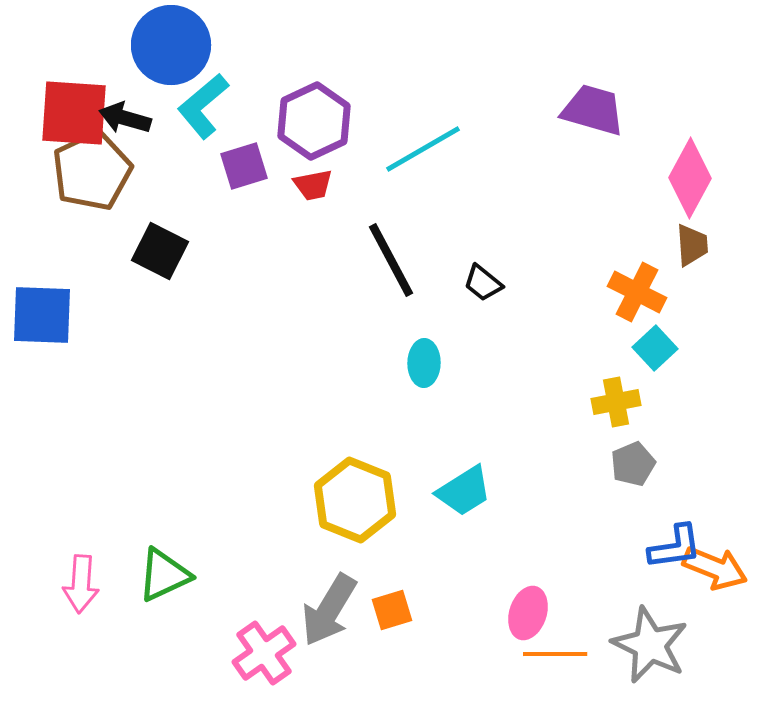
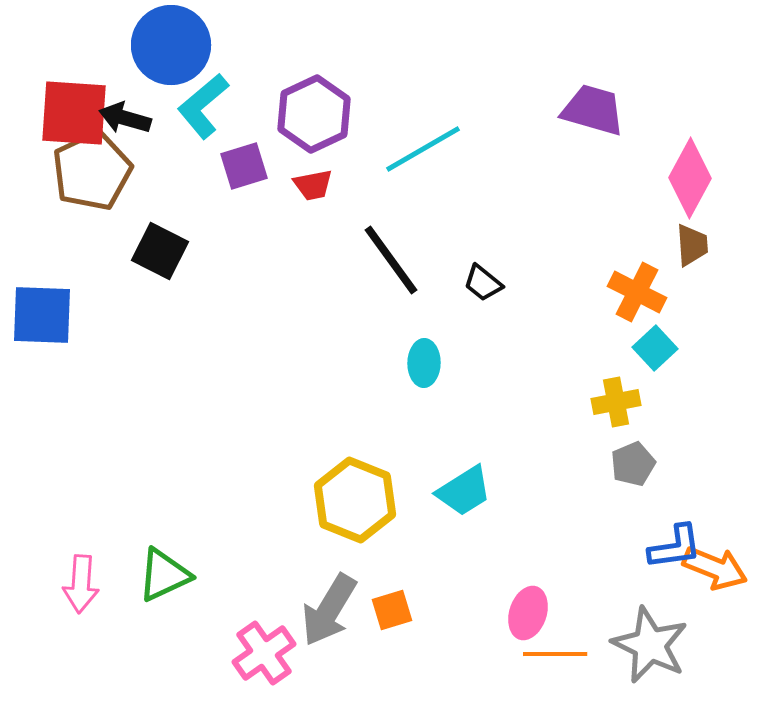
purple hexagon: moved 7 px up
black line: rotated 8 degrees counterclockwise
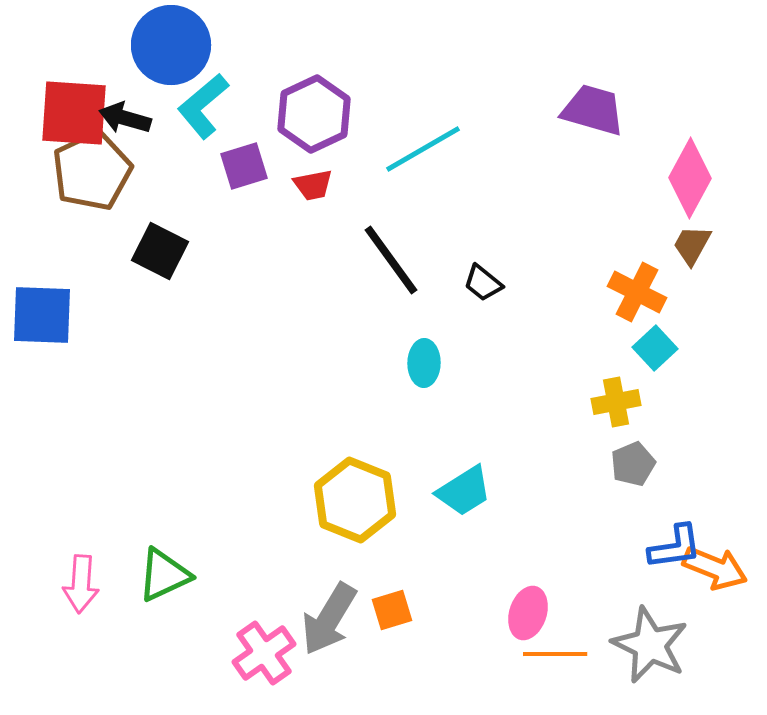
brown trapezoid: rotated 147 degrees counterclockwise
gray arrow: moved 9 px down
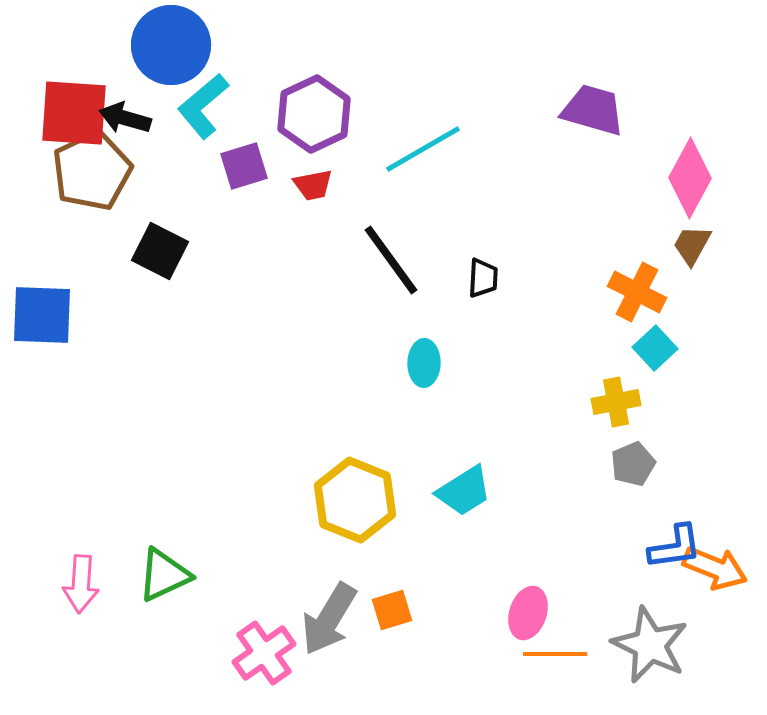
black trapezoid: moved 5 px up; rotated 126 degrees counterclockwise
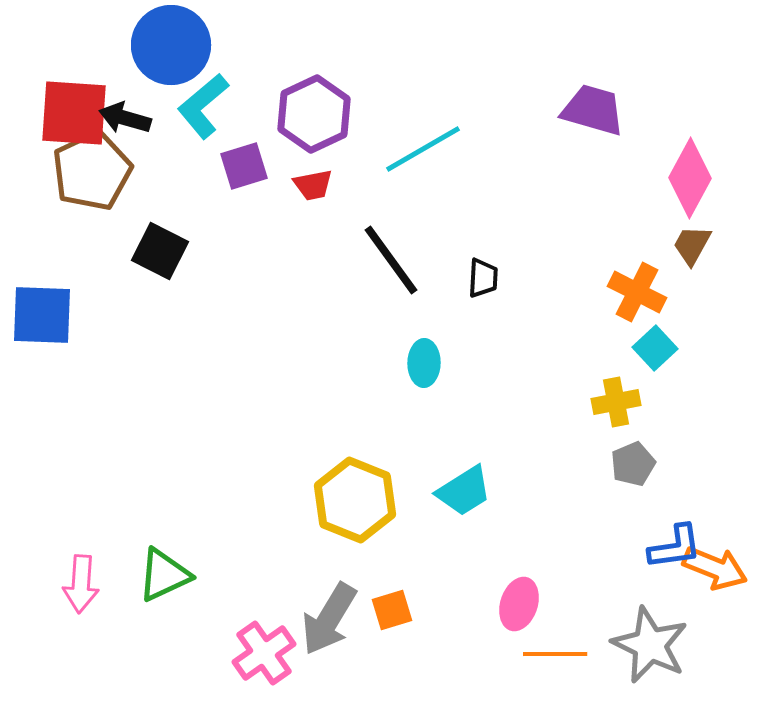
pink ellipse: moved 9 px left, 9 px up
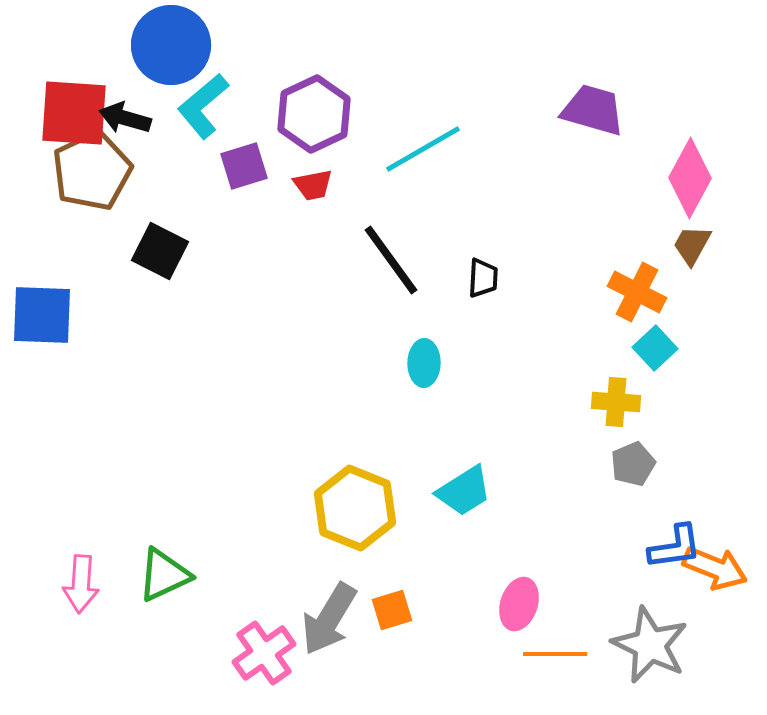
yellow cross: rotated 15 degrees clockwise
yellow hexagon: moved 8 px down
